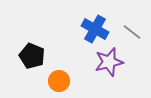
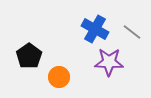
black pentagon: moved 3 px left; rotated 15 degrees clockwise
purple star: rotated 16 degrees clockwise
orange circle: moved 4 px up
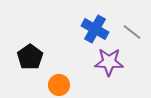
black pentagon: moved 1 px right, 1 px down
orange circle: moved 8 px down
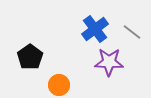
blue cross: rotated 24 degrees clockwise
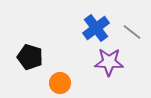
blue cross: moved 1 px right, 1 px up
black pentagon: rotated 20 degrees counterclockwise
orange circle: moved 1 px right, 2 px up
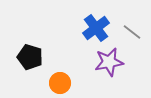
purple star: rotated 12 degrees counterclockwise
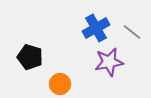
blue cross: rotated 8 degrees clockwise
orange circle: moved 1 px down
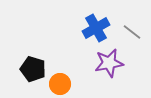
black pentagon: moved 3 px right, 12 px down
purple star: moved 1 px down
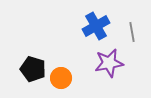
blue cross: moved 2 px up
gray line: rotated 42 degrees clockwise
orange circle: moved 1 px right, 6 px up
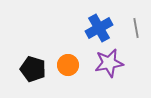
blue cross: moved 3 px right, 2 px down
gray line: moved 4 px right, 4 px up
orange circle: moved 7 px right, 13 px up
